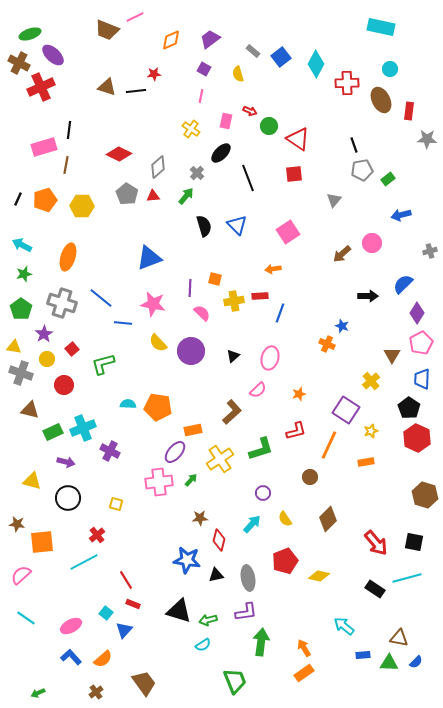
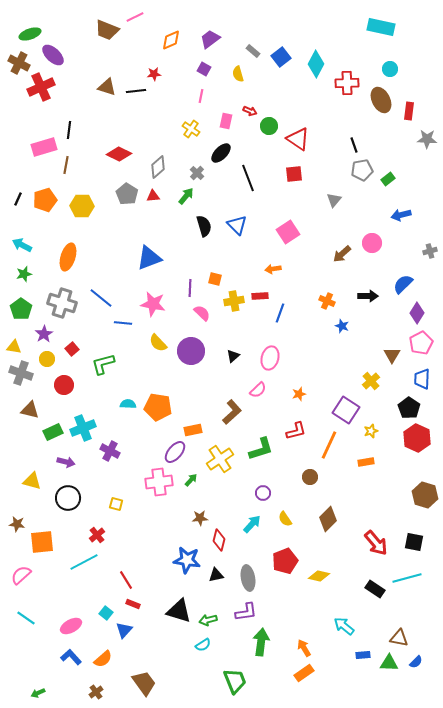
orange cross at (327, 344): moved 43 px up
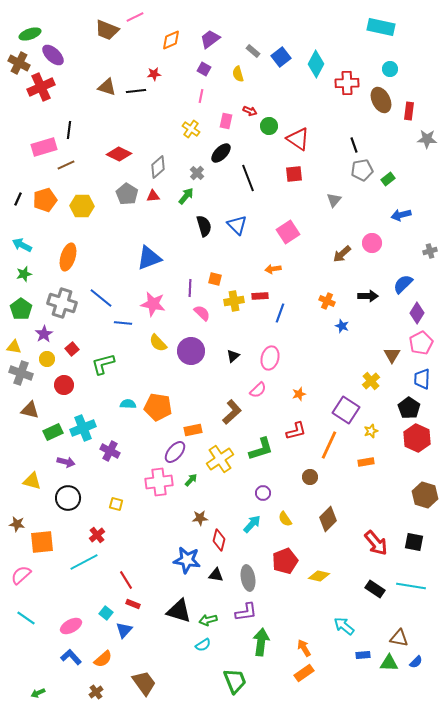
brown line at (66, 165): rotated 54 degrees clockwise
black triangle at (216, 575): rotated 21 degrees clockwise
cyan line at (407, 578): moved 4 px right, 8 px down; rotated 24 degrees clockwise
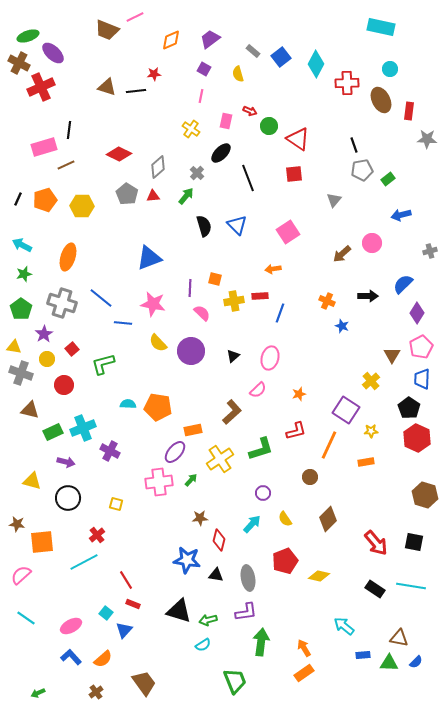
green ellipse at (30, 34): moved 2 px left, 2 px down
purple ellipse at (53, 55): moved 2 px up
pink pentagon at (421, 343): moved 4 px down
yellow star at (371, 431): rotated 16 degrees clockwise
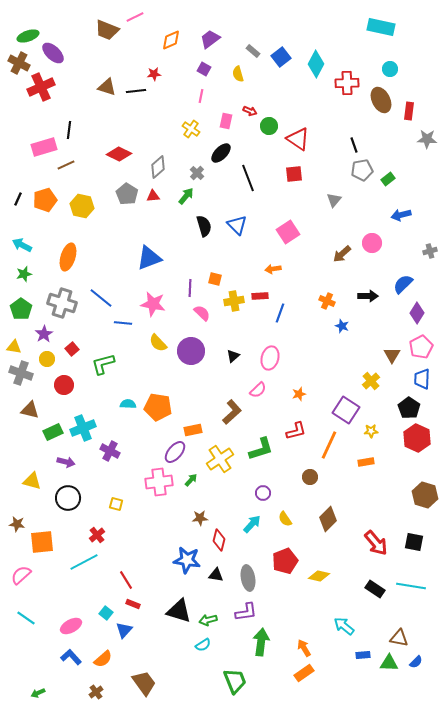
yellow hexagon at (82, 206): rotated 10 degrees clockwise
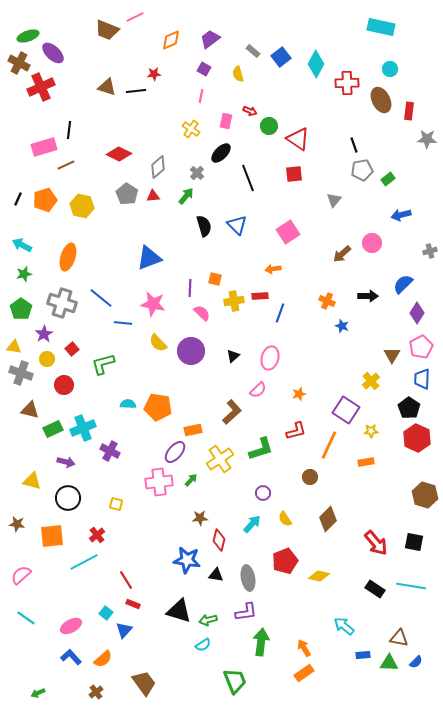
green rectangle at (53, 432): moved 3 px up
orange square at (42, 542): moved 10 px right, 6 px up
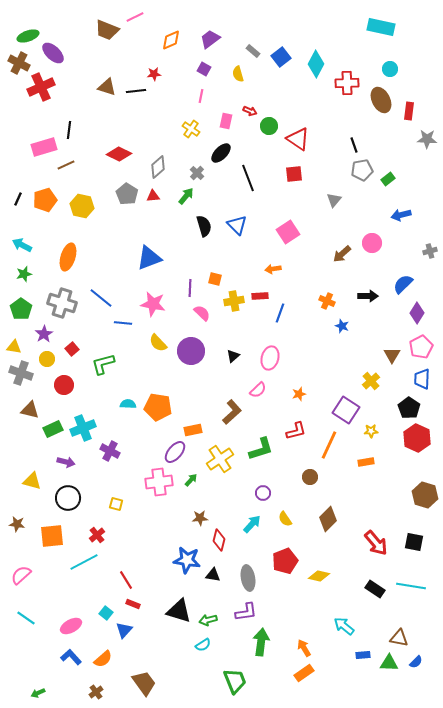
black triangle at (216, 575): moved 3 px left
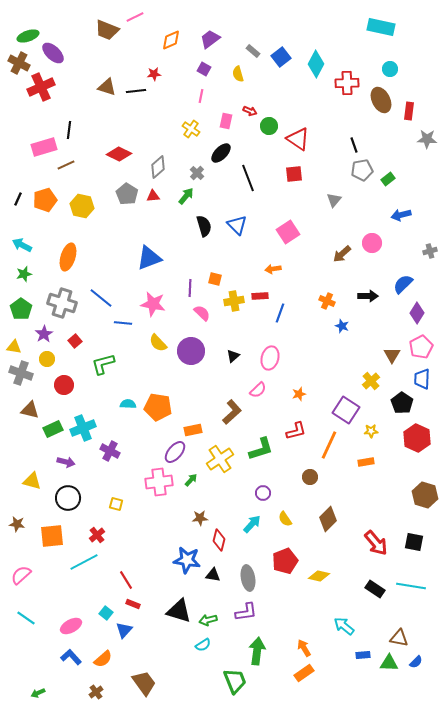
red square at (72, 349): moved 3 px right, 8 px up
black pentagon at (409, 408): moved 7 px left, 5 px up
green arrow at (261, 642): moved 4 px left, 9 px down
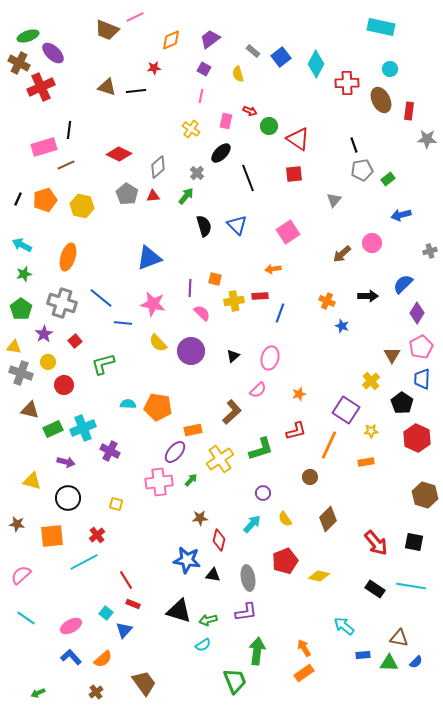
red star at (154, 74): moved 6 px up
yellow circle at (47, 359): moved 1 px right, 3 px down
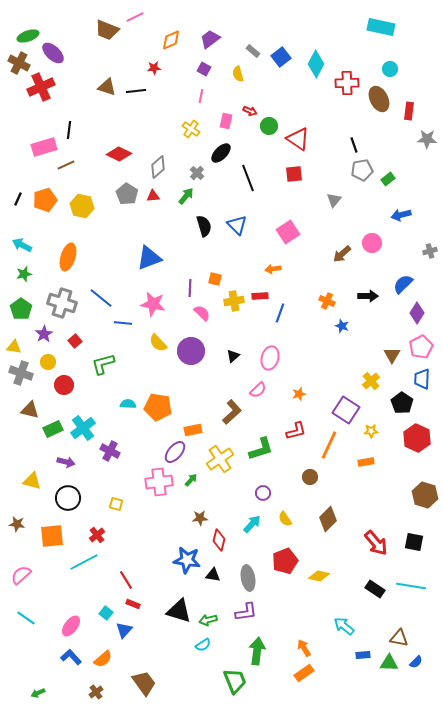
brown ellipse at (381, 100): moved 2 px left, 1 px up
cyan cross at (83, 428): rotated 15 degrees counterclockwise
pink ellipse at (71, 626): rotated 25 degrees counterclockwise
